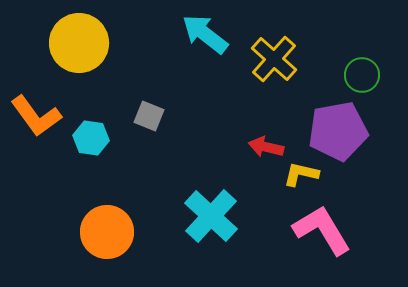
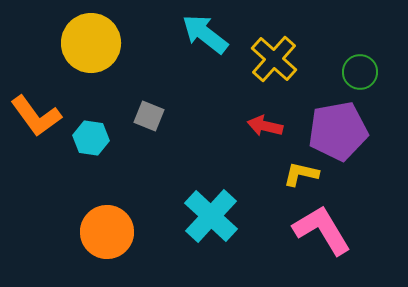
yellow circle: moved 12 px right
green circle: moved 2 px left, 3 px up
red arrow: moved 1 px left, 21 px up
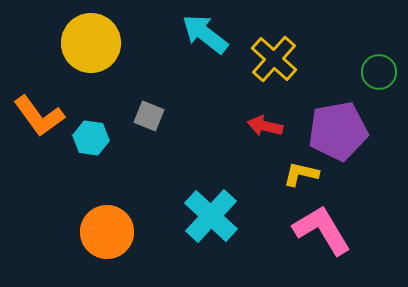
green circle: moved 19 px right
orange L-shape: moved 3 px right
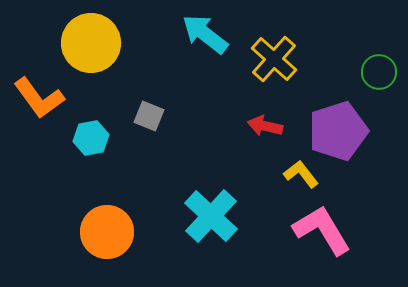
orange L-shape: moved 18 px up
purple pentagon: rotated 8 degrees counterclockwise
cyan hexagon: rotated 20 degrees counterclockwise
yellow L-shape: rotated 39 degrees clockwise
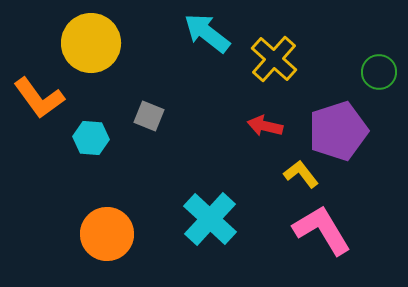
cyan arrow: moved 2 px right, 1 px up
cyan hexagon: rotated 16 degrees clockwise
cyan cross: moved 1 px left, 3 px down
orange circle: moved 2 px down
